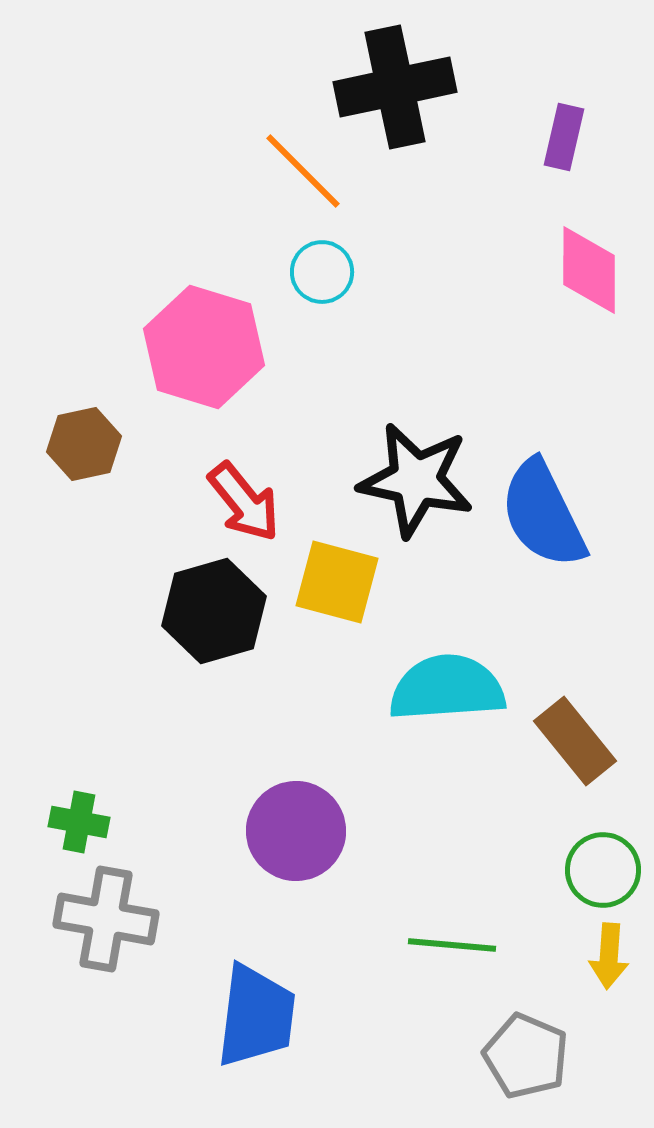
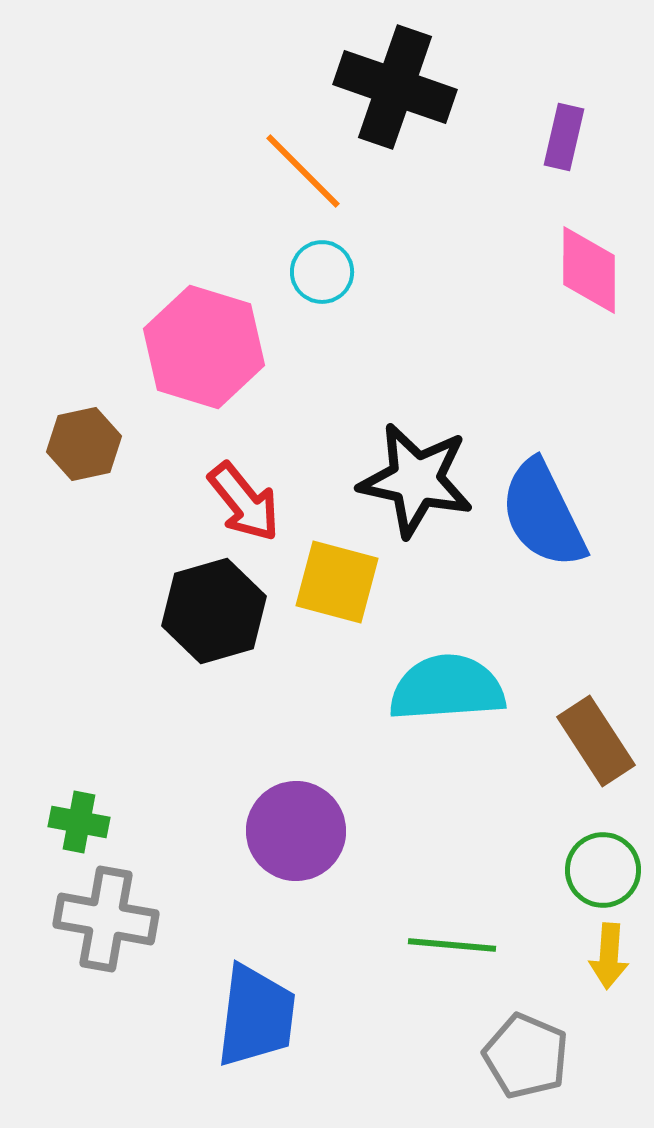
black cross: rotated 31 degrees clockwise
brown rectangle: moved 21 px right; rotated 6 degrees clockwise
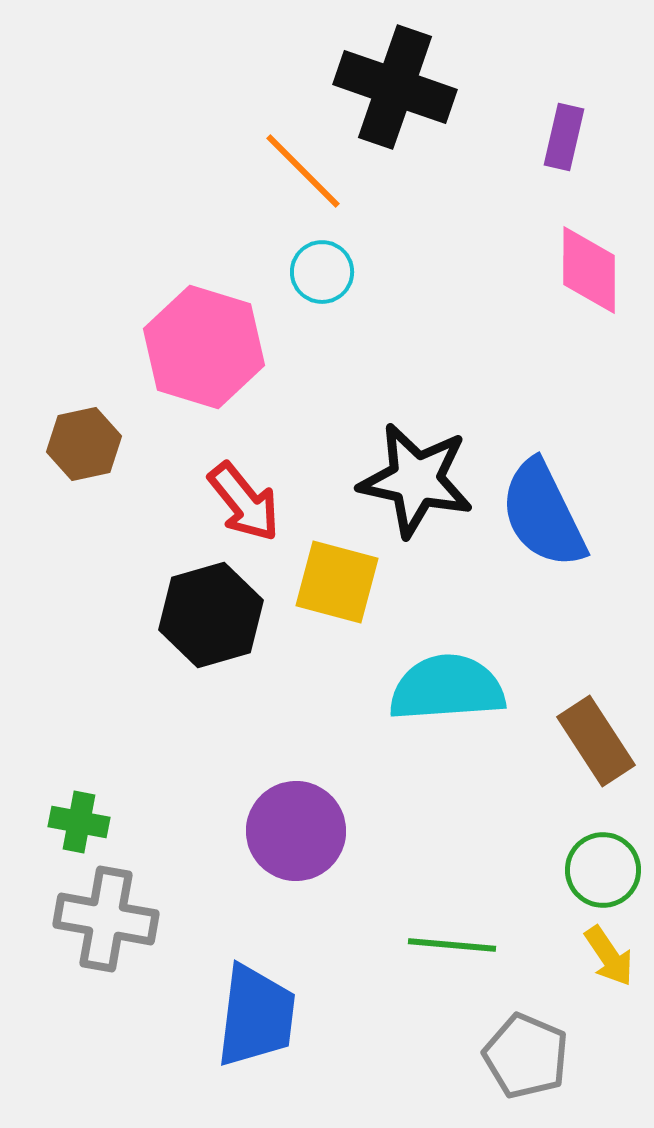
black hexagon: moved 3 px left, 4 px down
yellow arrow: rotated 38 degrees counterclockwise
